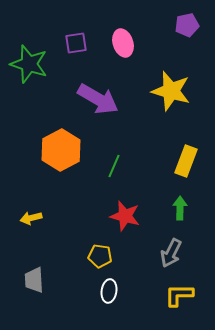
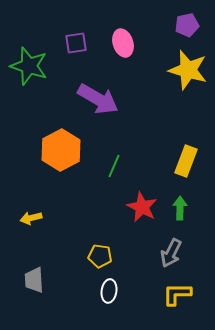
green star: moved 2 px down
yellow star: moved 17 px right, 21 px up
red star: moved 17 px right, 9 px up; rotated 12 degrees clockwise
yellow L-shape: moved 2 px left, 1 px up
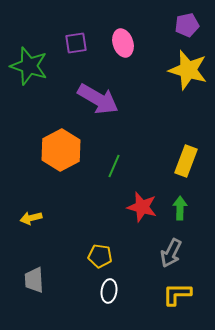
red star: rotated 12 degrees counterclockwise
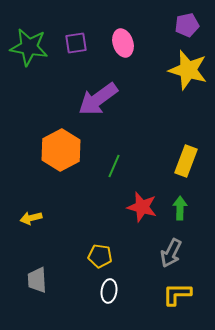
green star: moved 19 px up; rotated 9 degrees counterclockwise
purple arrow: rotated 114 degrees clockwise
gray trapezoid: moved 3 px right
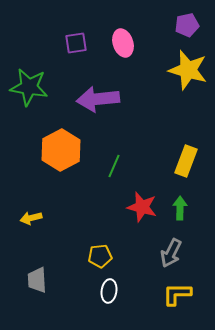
green star: moved 40 px down
purple arrow: rotated 30 degrees clockwise
yellow pentagon: rotated 15 degrees counterclockwise
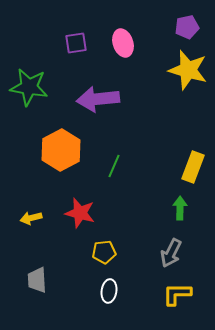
purple pentagon: moved 2 px down
yellow rectangle: moved 7 px right, 6 px down
red star: moved 62 px left, 6 px down
yellow pentagon: moved 4 px right, 4 px up
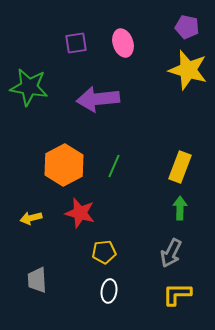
purple pentagon: rotated 25 degrees clockwise
orange hexagon: moved 3 px right, 15 px down
yellow rectangle: moved 13 px left
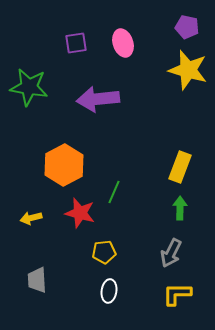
green line: moved 26 px down
